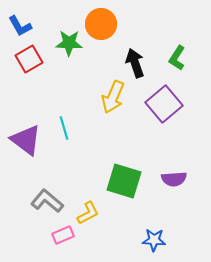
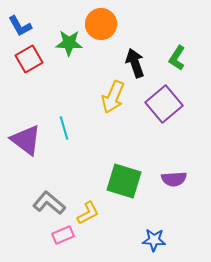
gray L-shape: moved 2 px right, 2 px down
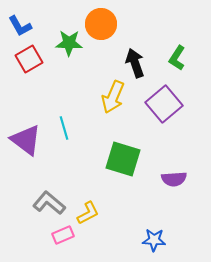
green square: moved 1 px left, 22 px up
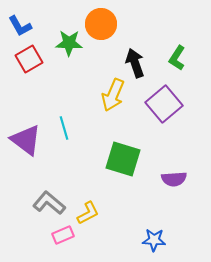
yellow arrow: moved 2 px up
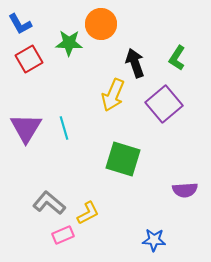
blue L-shape: moved 2 px up
purple triangle: moved 12 px up; rotated 24 degrees clockwise
purple semicircle: moved 11 px right, 11 px down
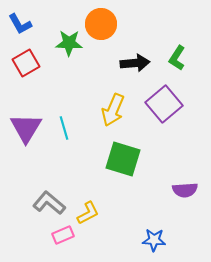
red square: moved 3 px left, 4 px down
black arrow: rotated 104 degrees clockwise
yellow arrow: moved 15 px down
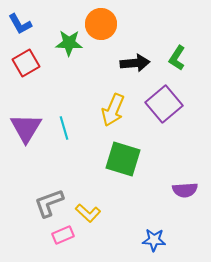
gray L-shape: rotated 60 degrees counterclockwise
yellow L-shape: rotated 70 degrees clockwise
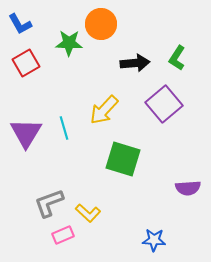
yellow arrow: moved 9 px left; rotated 20 degrees clockwise
purple triangle: moved 5 px down
purple semicircle: moved 3 px right, 2 px up
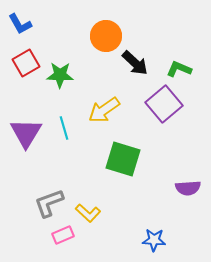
orange circle: moved 5 px right, 12 px down
green star: moved 9 px left, 32 px down
green L-shape: moved 2 px right, 11 px down; rotated 80 degrees clockwise
black arrow: rotated 48 degrees clockwise
yellow arrow: rotated 12 degrees clockwise
